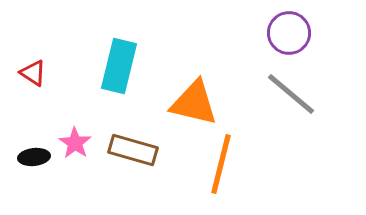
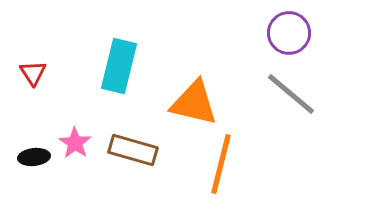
red triangle: rotated 24 degrees clockwise
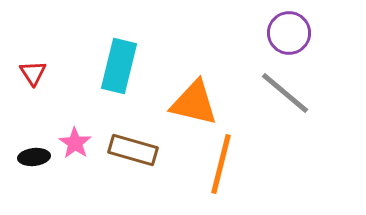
gray line: moved 6 px left, 1 px up
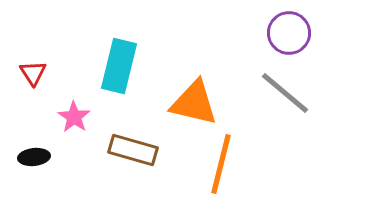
pink star: moved 1 px left, 26 px up
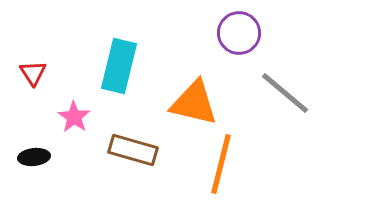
purple circle: moved 50 px left
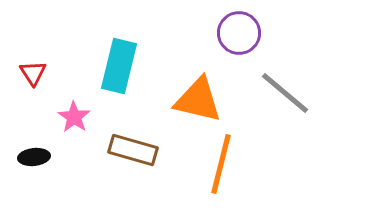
orange triangle: moved 4 px right, 3 px up
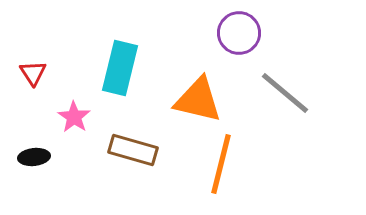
cyan rectangle: moved 1 px right, 2 px down
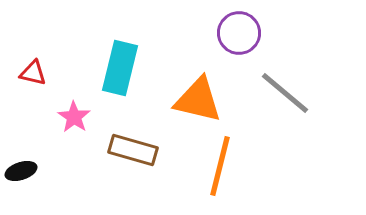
red triangle: rotated 44 degrees counterclockwise
black ellipse: moved 13 px left, 14 px down; rotated 12 degrees counterclockwise
orange line: moved 1 px left, 2 px down
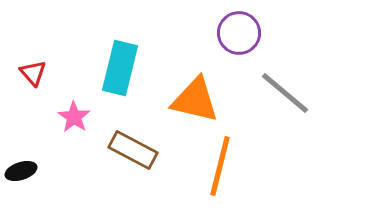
red triangle: rotated 36 degrees clockwise
orange triangle: moved 3 px left
brown rectangle: rotated 12 degrees clockwise
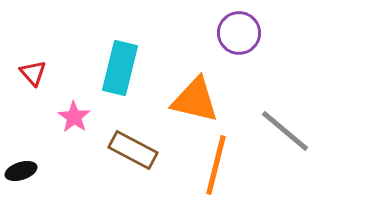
gray line: moved 38 px down
orange line: moved 4 px left, 1 px up
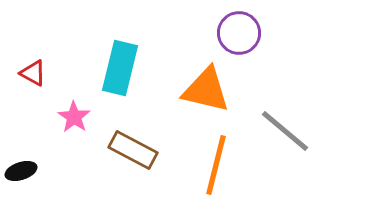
red triangle: rotated 20 degrees counterclockwise
orange triangle: moved 11 px right, 10 px up
